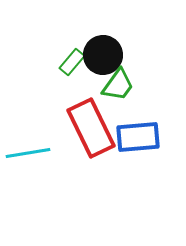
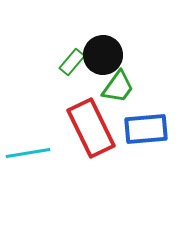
green trapezoid: moved 2 px down
blue rectangle: moved 8 px right, 8 px up
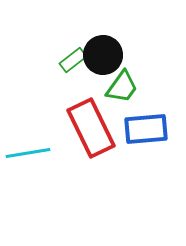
green rectangle: moved 1 px right, 2 px up; rotated 12 degrees clockwise
green trapezoid: moved 4 px right
